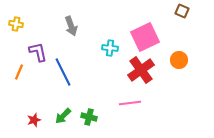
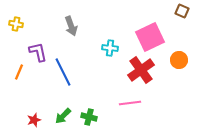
pink square: moved 5 px right
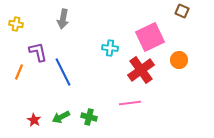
gray arrow: moved 8 px left, 7 px up; rotated 30 degrees clockwise
green arrow: moved 2 px left, 1 px down; rotated 18 degrees clockwise
red star: rotated 24 degrees counterclockwise
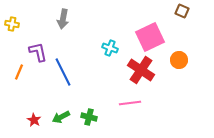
yellow cross: moved 4 px left
cyan cross: rotated 14 degrees clockwise
red cross: rotated 20 degrees counterclockwise
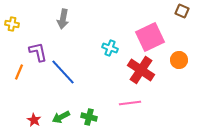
blue line: rotated 16 degrees counterclockwise
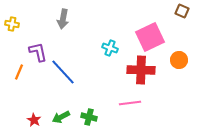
red cross: rotated 32 degrees counterclockwise
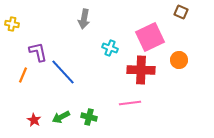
brown square: moved 1 px left, 1 px down
gray arrow: moved 21 px right
orange line: moved 4 px right, 3 px down
